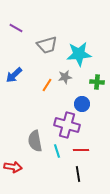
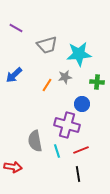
red line: rotated 21 degrees counterclockwise
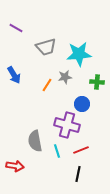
gray trapezoid: moved 1 px left, 2 px down
blue arrow: rotated 78 degrees counterclockwise
red arrow: moved 2 px right, 1 px up
black line: rotated 21 degrees clockwise
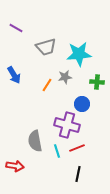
red line: moved 4 px left, 2 px up
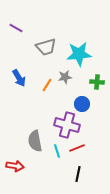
blue arrow: moved 5 px right, 3 px down
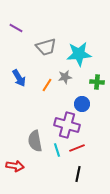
cyan line: moved 1 px up
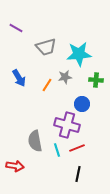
green cross: moved 1 px left, 2 px up
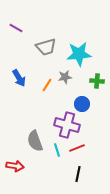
green cross: moved 1 px right, 1 px down
gray semicircle: rotated 10 degrees counterclockwise
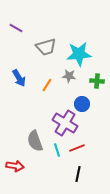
gray star: moved 4 px right, 1 px up; rotated 16 degrees clockwise
purple cross: moved 2 px left, 2 px up; rotated 15 degrees clockwise
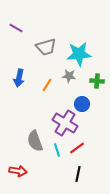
blue arrow: rotated 42 degrees clockwise
red line: rotated 14 degrees counterclockwise
red arrow: moved 3 px right, 5 px down
